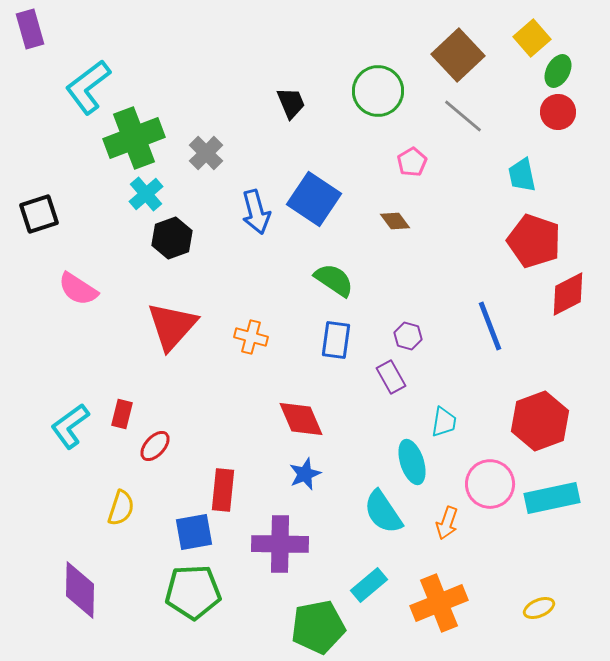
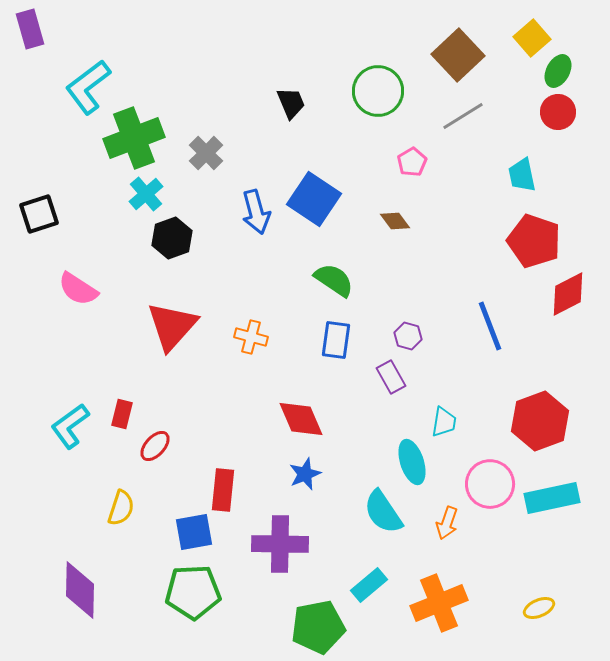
gray line at (463, 116): rotated 72 degrees counterclockwise
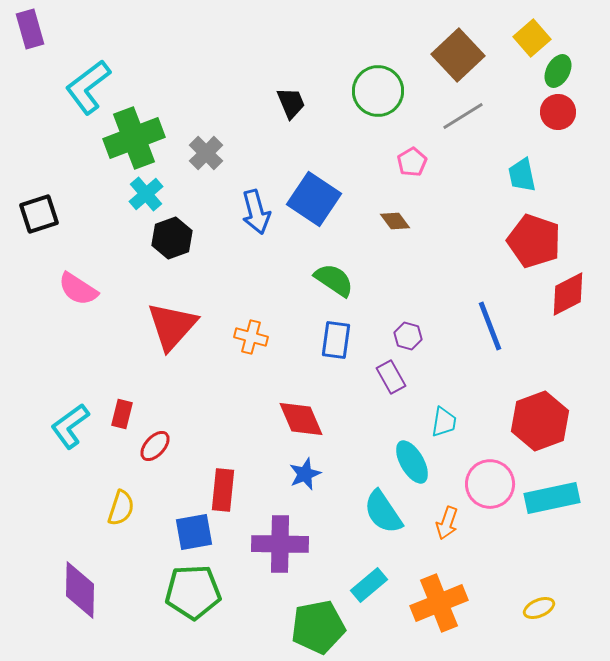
cyan ellipse at (412, 462): rotated 12 degrees counterclockwise
